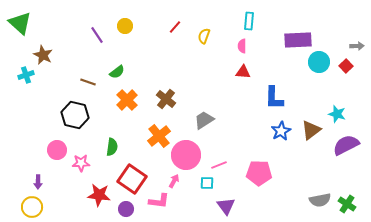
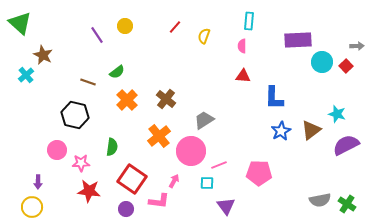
cyan circle at (319, 62): moved 3 px right
red triangle at (243, 72): moved 4 px down
cyan cross at (26, 75): rotated 21 degrees counterclockwise
pink circle at (186, 155): moved 5 px right, 4 px up
red star at (99, 195): moved 10 px left, 4 px up
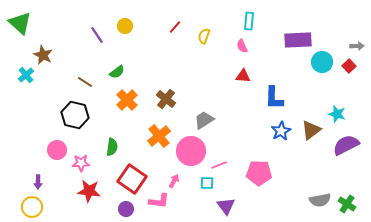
pink semicircle at (242, 46): rotated 24 degrees counterclockwise
red square at (346, 66): moved 3 px right
brown line at (88, 82): moved 3 px left; rotated 14 degrees clockwise
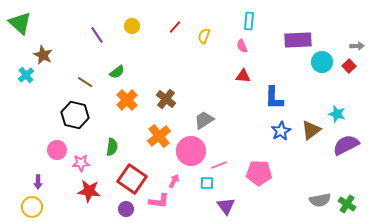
yellow circle at (125, 26): moved 7 px right
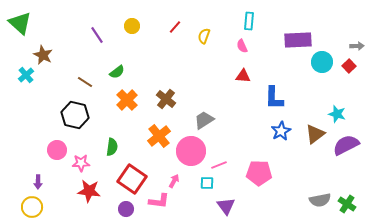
brown triangle at (311, 130): moved 4 px right, 4 px down
